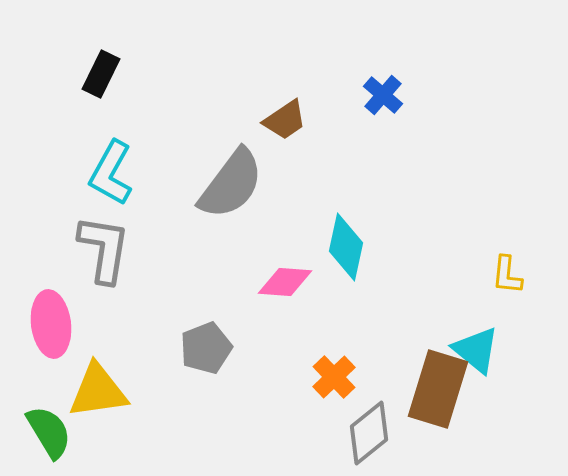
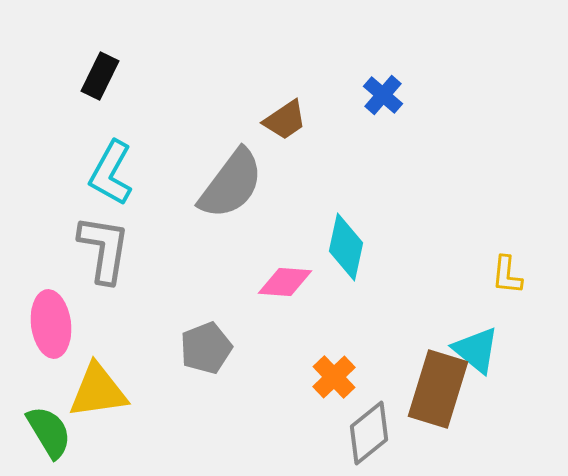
black rectangle: moved 1 px left, 2 px down
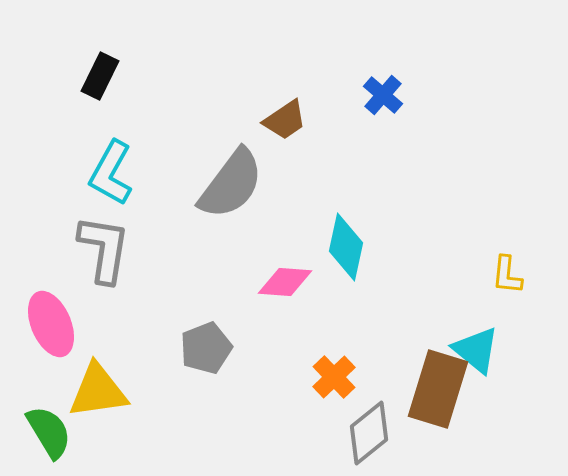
pink ellipse: rotated 16 degrees counterclockwise
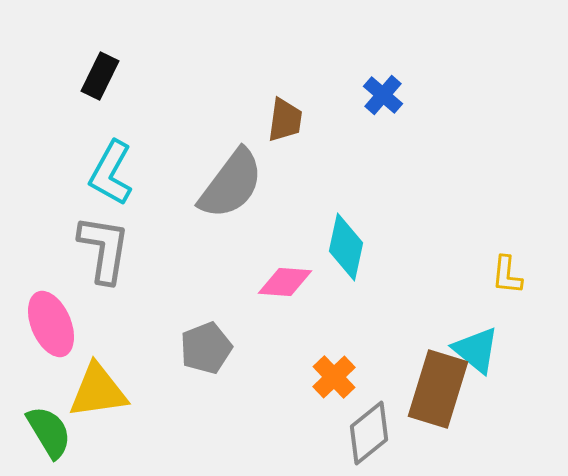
brown trapezoid: rotated 48 degrees counterclockwise
